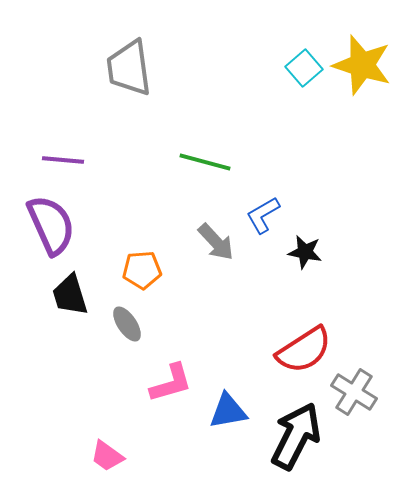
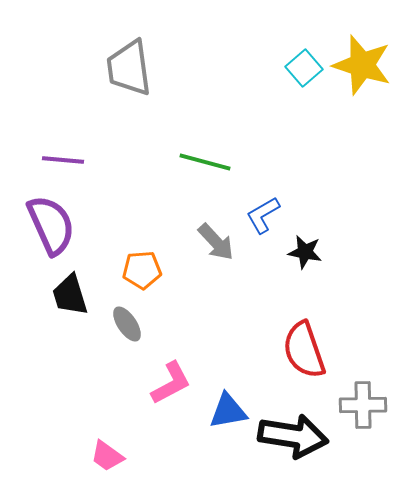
red semicircle: rotated 104 degrees clockwise
pink L-shape: rotated 12 degrees counterclockwise
gray cross: moved 9 px right, 13 px down; rotated 33 degrees counterclockwise
black arrow: moved 3 px left; rotated 72 degrees clockwise
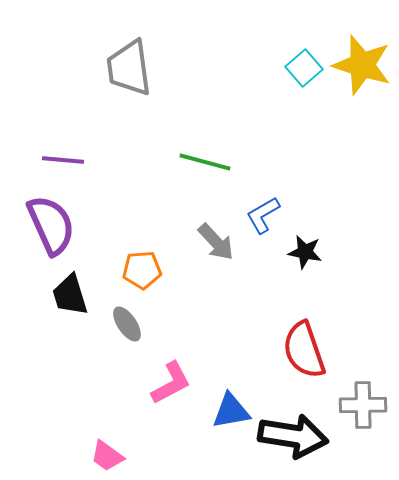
blue triangle: moved 3 px right
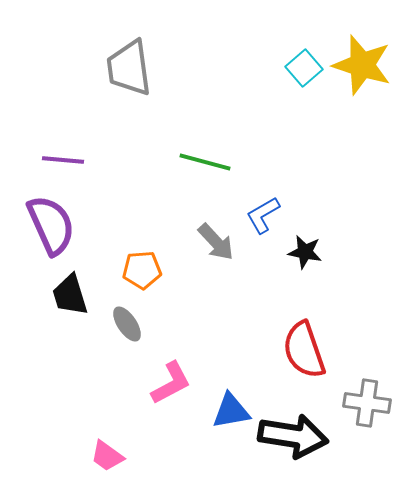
gray cross: moved 4 px right, 2 px up; rotated 9 degrees clockwise
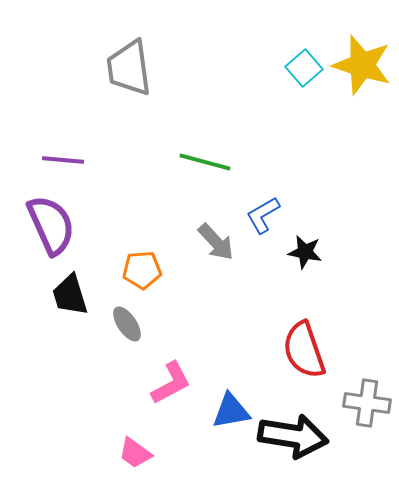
pink trapezoid: moved 28 px right, 3 px up
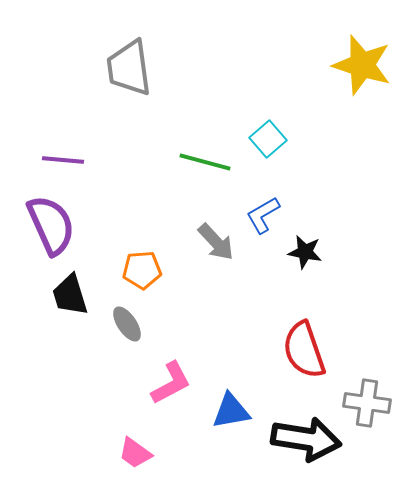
cyan square: moved 36 px left, 71 px down
black arrow: moved 13 px right, 3 px down
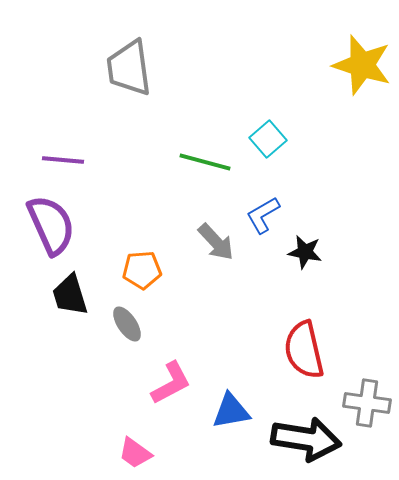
red semicircle: rotated 6 degrees clockwise
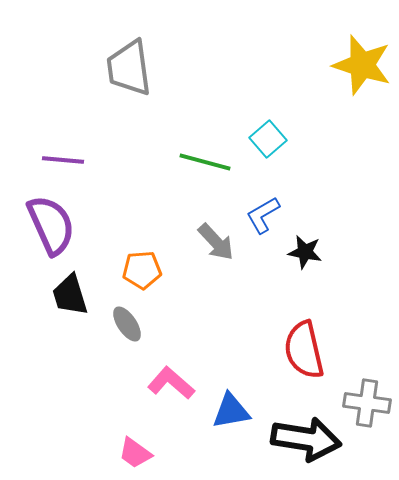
pink L-shape: rotated 111 degrees counterclockwise
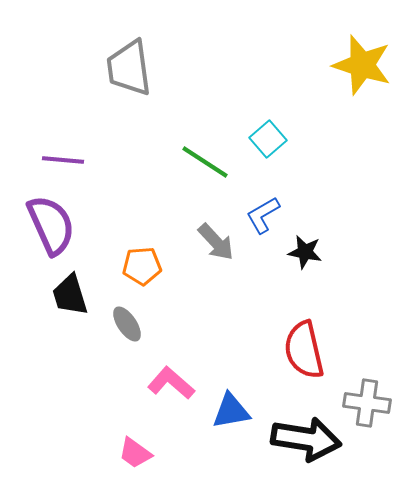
green line: rotated 18 degrees clockwise
orange pentagon: moved 4 px up
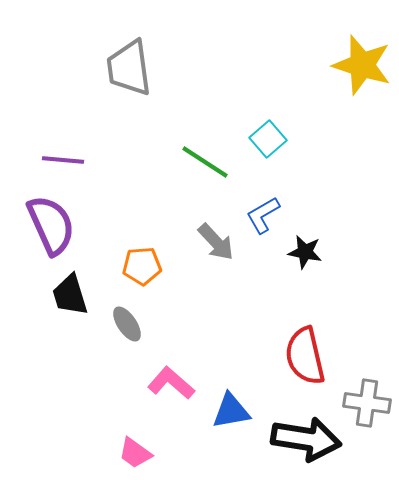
red semicircle: moved 1 px right, 6 px down
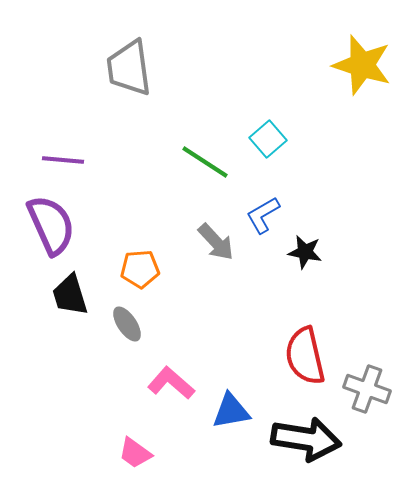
orange pentagon: moved 2 px left, 3 px down
gray cross: moved 14 px up; rotated 12 degrees clockwise
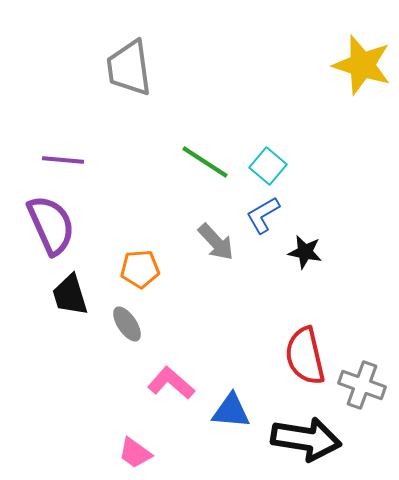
cyan square: moved 27 px down; rotated 9 degrees counterclockwise
gray cross: moved 5 px left, 4 px up
blue triangle: rotated 15 degrees clockwise
